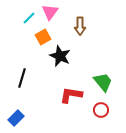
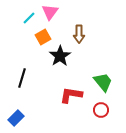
brown arrow: moved 1 px left, 8 px down
black star: rotated 15 degrees clockwise
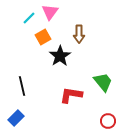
black line: moved 8 px down; rotated 30 degrees counterclockwise
red circle: moved 7 px right, 11 px down
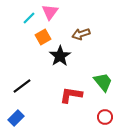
brown arrow: moved 2 px right; rotated 72 degrees clockwise
black line: rotated 66 degrees clockwise
red circle: moved 3 px left, 4 px up
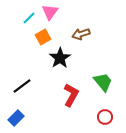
black star: moved 2 px down
red L-shape: rotated 110 degrees clockwise
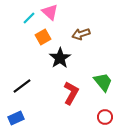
pink triangle: rotated 24 degrees counterclockwise
red L-shape: moved 2 px up
blue rectangle: rotated 21 degrees clockwise
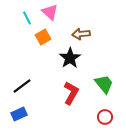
cyan line: moved 2 px left; rotated 72 degrees counterclockwise
brown arrow: rotated 12 degrees clockwise
black star: moved 10 px right
green trapezoid: moved 1 px right, 2 px down
blue rectangle: moved 3 px right, 4 px up
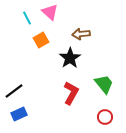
orange square: moved 2 px left, 3 px down
black line: moved 8 px left, 5 px down
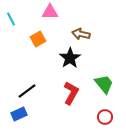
pink triangle: rotated 42 degrees counterclockwise
cyan line: moved 16 px left, 1 px down
brown arrow: rotated 18 degrees clockwise
orange square: moved 3 px left, 1 px up
black line: moved 13 px right
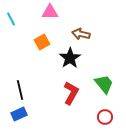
orange square: moved 4 px right, 3 px down
black line: moved 7 px left, 1 px up; rotated 66 degrees counterclockwise
